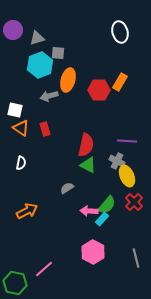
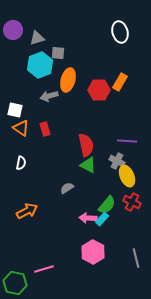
red semicircle: rotated 25 degrees counterclockwise
red cross: moved 2 px left; rotated 18 degrees counterclockwise
pink arrow: moved 1 px left, 7 px down
pink line: rotated 24 degrees clockwise
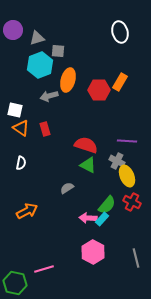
gray square: moved 2 px up
red semicircle: rotated 60 degrees counterclockwise
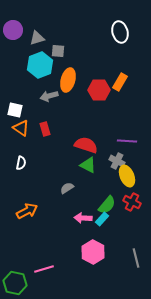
pink arrow: moved 5 px left
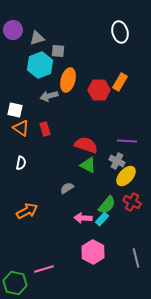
yellow ellipse: moved 1 px left; rotated 65 degrees clockwise
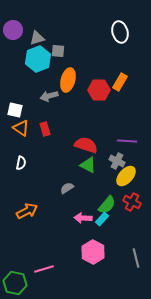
cyan hexagon: moved 2 px left, 6 px up
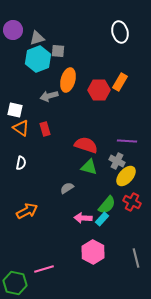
green triangle: moved 1 px right, 2 px down; rotated 12 degrees counterclockwise
